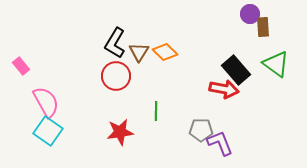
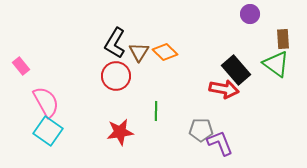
brown rectangle: moved 20 px right, 12 px down
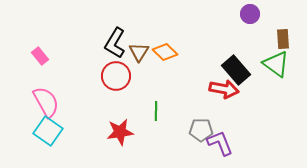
pink rectangle: moved 19 px right, 10 px up
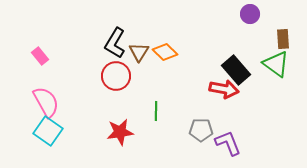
purple L-shape: moved 8 px right
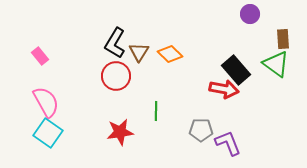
orange diamond: moved 5 px right, 2 px down
cyan square: moved 2 px down
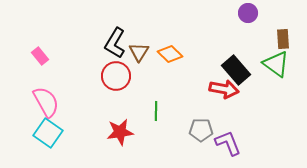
purple circle: moved 2 px left, 1 px up
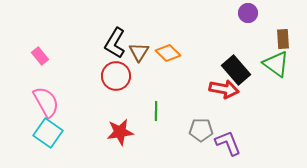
orange diamond: moved 2 px left, 1 px up
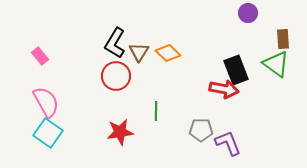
black rectangle: rotated 20 degrees clockwise
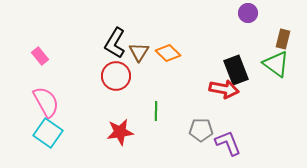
brown rectangle: rotated 18 degrees clockwise
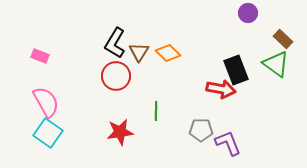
brown rectangle: rotated 60 degrees counterclockwise
pink rectangle: rotated 30 degrees counterclockwise
red arrow: moved 3 px left
